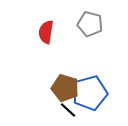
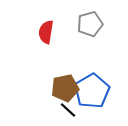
gray pentagon: rotated 30 degrees counterclockwise
brown pentagon: rotated 28 degrees counterclockwise
blue pentagon: moved 2 px right, 2 px up; rotated 16 degrees counterclockwise
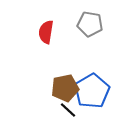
gray pentagon: rotated 25 degrees clockwise
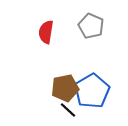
gray pentagon: moved 1 px right, 2 px down; rotated 15 degrees clockwise
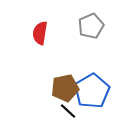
gray pentagon: rotated 25 degrees clockwise
red semicircle: moved 6 px left, 1 px down
black line: moved 1 px down
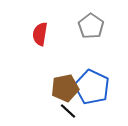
gray pentagon: rotated 15 degrees counterclockwise
red semicircle: moved 1 px down
blue pentagon: moved 4 px up; rotated 16 degrees counterclockwise
